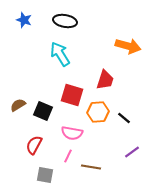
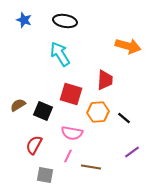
red trapezoid: rotated 15 degrees counterclockwise
red square: moved 1 px left, 1 px up
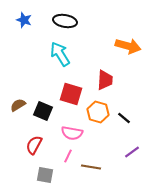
orange hexagon: rotated 20 degrees clockwise
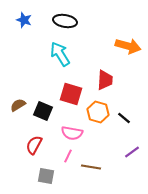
gray square: moved 1 px right, 1 px down
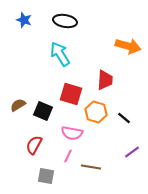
orange hexagon: moved 2 px left
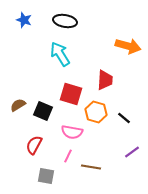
pink semicircle: moved 1 px up
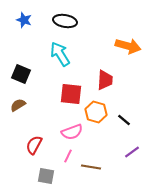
red square: rotated 10 degrees counterclockwise
black square: moved 22 px left, 37 px up
black line: moved 2 px down
pink semicircle: rotated 30 degrees counterclockwise
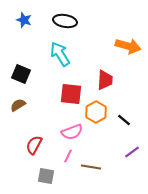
orange hexagon: rotated 15 degrees clockwise
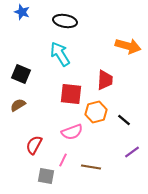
blue star: moved 2 px left, 8 px up
orange hexagon: rotated 15 degrees clockwise
pink line: moved 5 px left, 4 px down
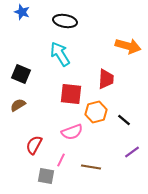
red trapezoid: moved 1 px right, 1 px up
pink line: moved 2 px left
